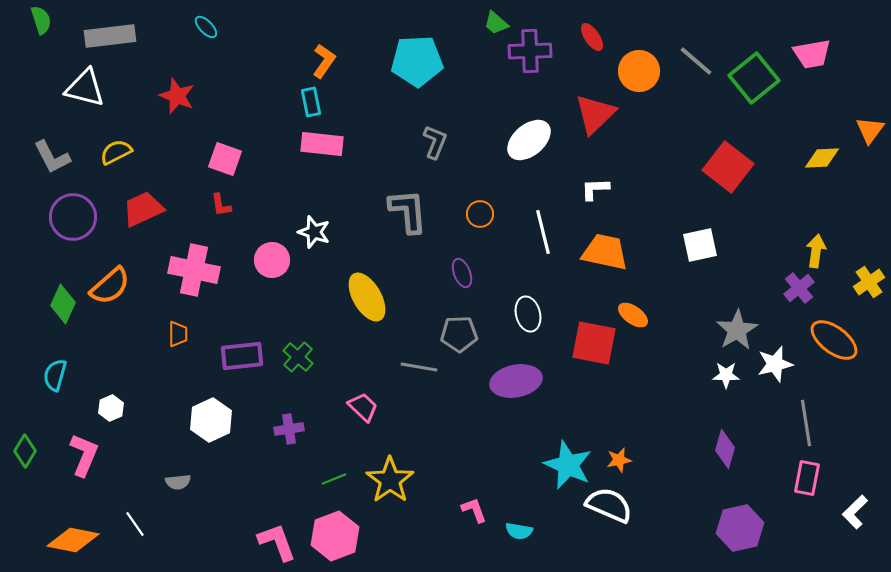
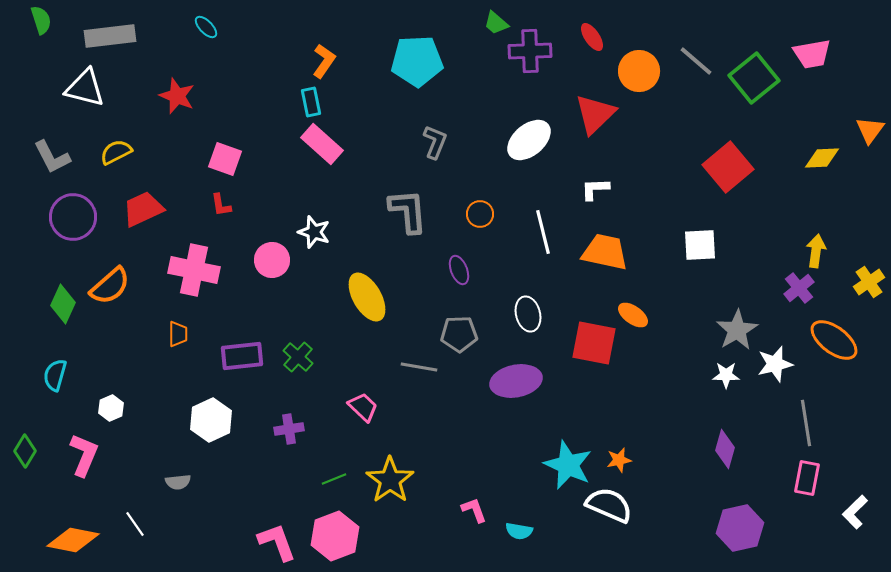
pink rectangle at (322, 144): rotated 36 degrees clockwise
red square at (728, 167): rotated 12 degrees clockwise
white square at (700, 245): rotated 9 degrees clockwise
purple ellipse at (462, 273): moved 3 px left, 3 px up
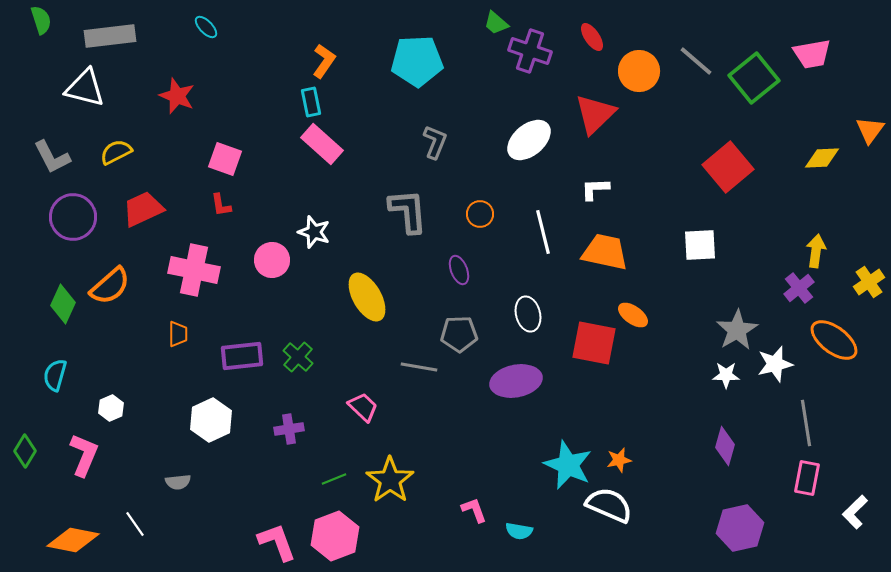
purple cross at (530, 51): rotated 21 degrees clockwise
purple diamond at (725, 449): moved 3 px up
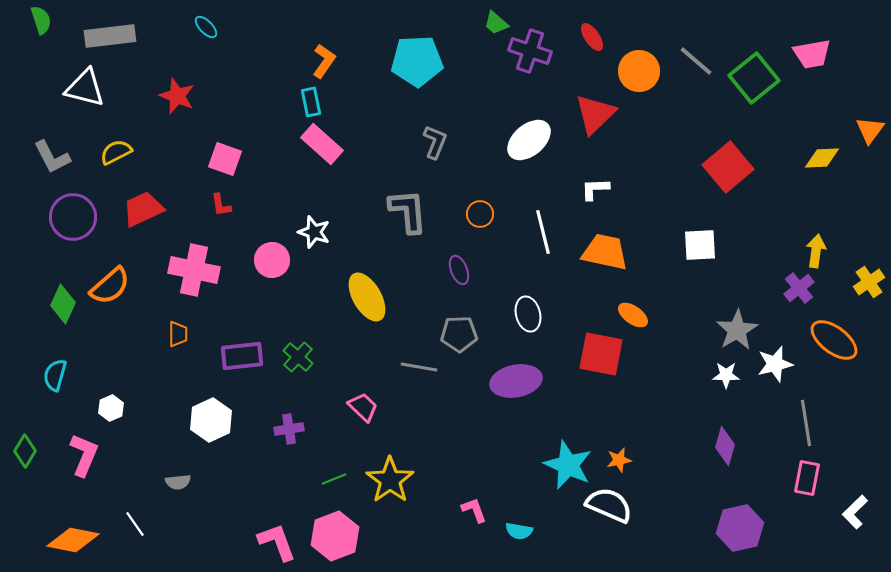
red square at (594, 343): moved 7 px right, 11 px down
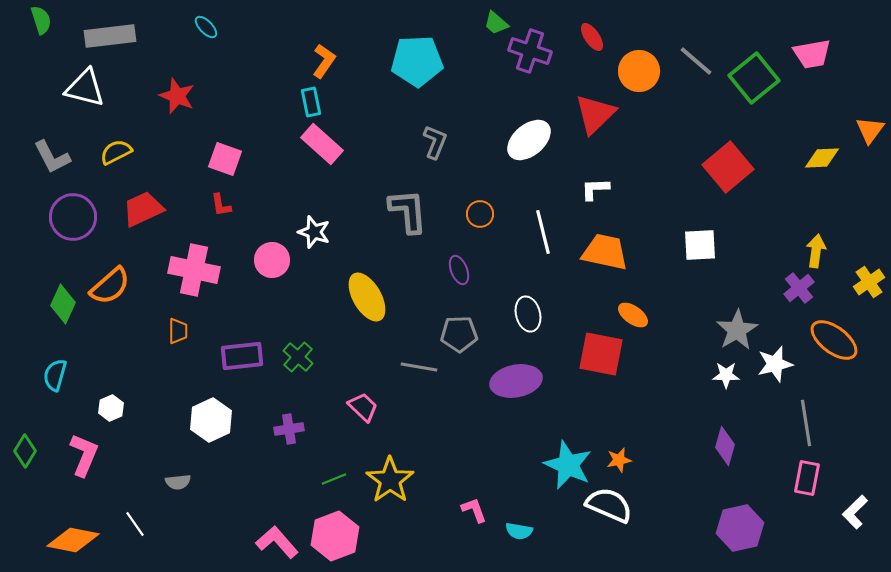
orange trapezoid at (178, 334): moved 3 px up
pink L-shape at (277, 542): rotated 21 degrees counterclockwise
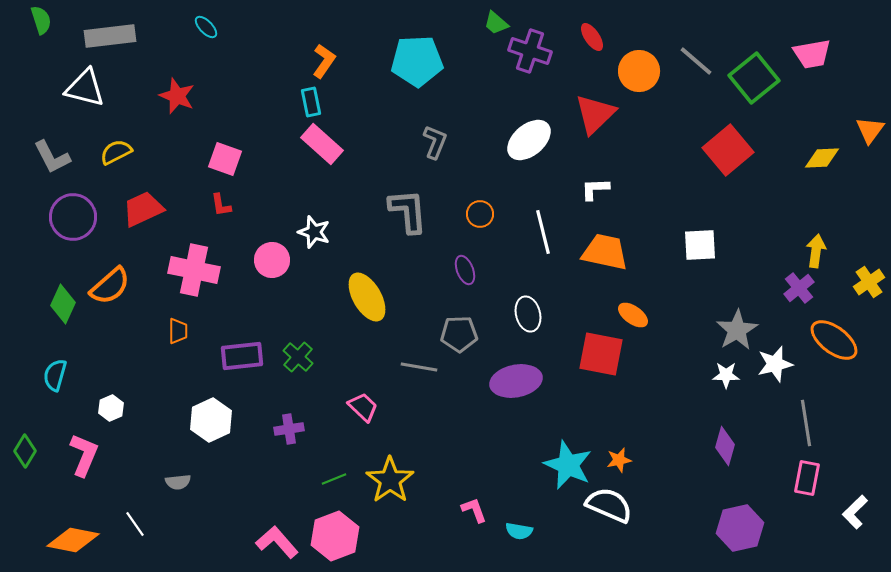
red square at (728, 167): moved 17 px up
purple ellipse at (459, 270): moved 6 px right
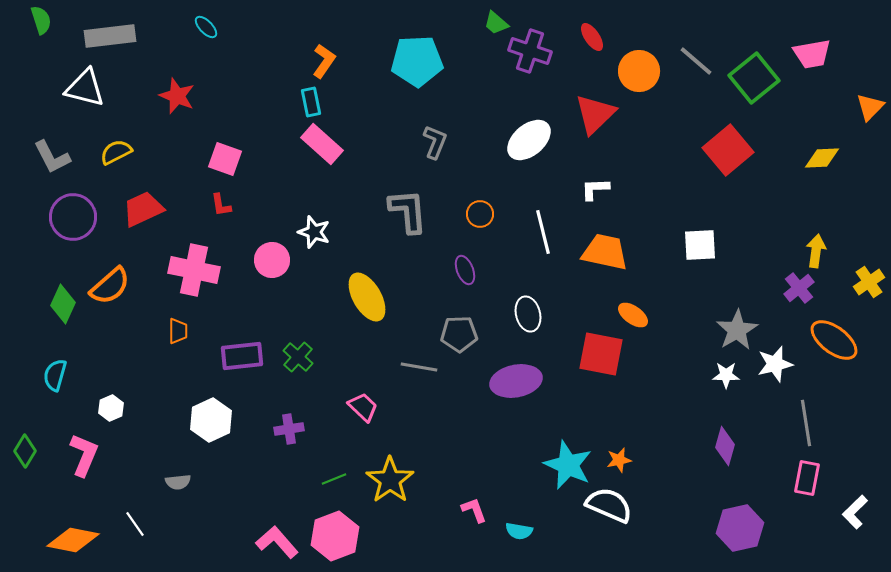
orange triangle at (870, 130): moved 23 px up; rotated 8 degrees clockwise
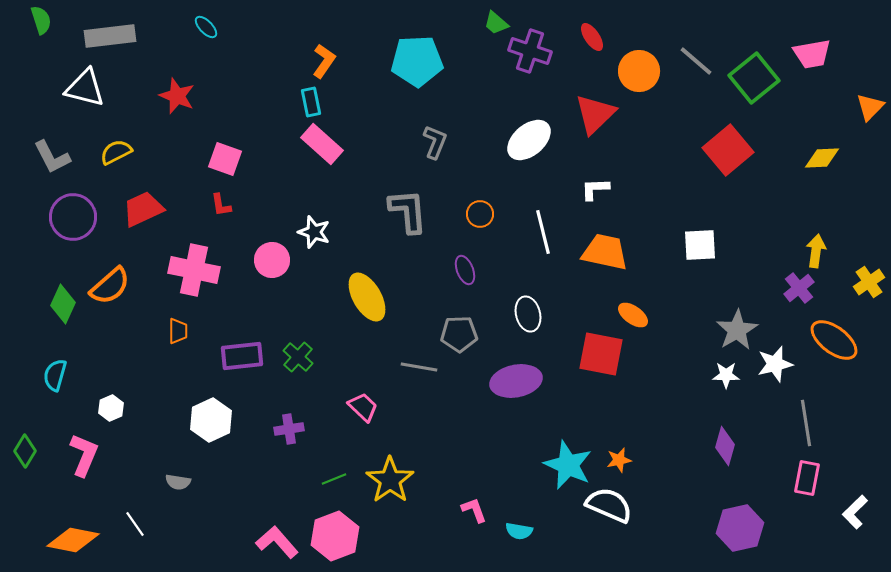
gray semicircle at (178, 482): rotated 15 degrees clockwise
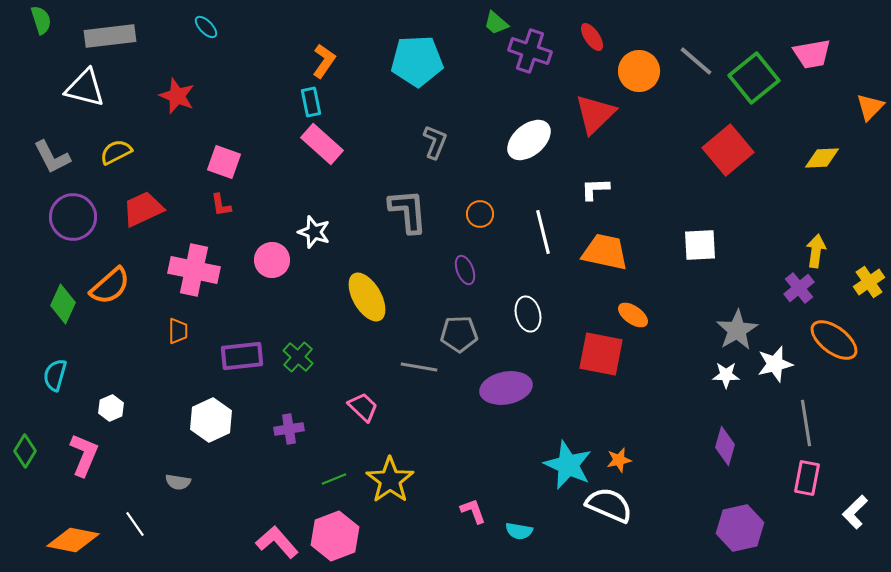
pink square at (225, 159): moved 1 px left, 3 px down
purple ellipse at (516, 381): moved 10 px left, 7 px down
pink L-shape at (474, 510): moved 1 px left, 1 px down
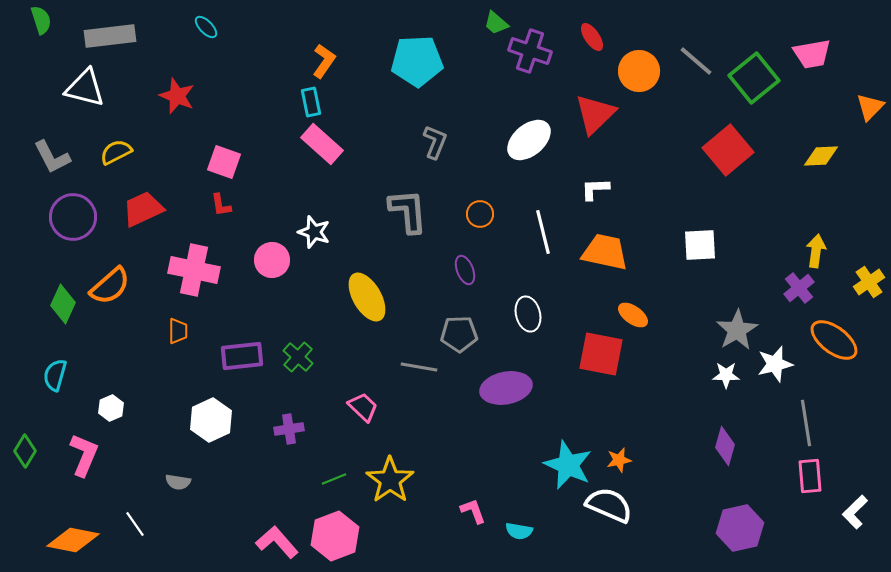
yellow diamond at (822, 158): moved 1 px left, 2 px up
pink rectangle at (807, 478): moved 3 px right, 2 px up; rotated 16 degrees counterclockwise
